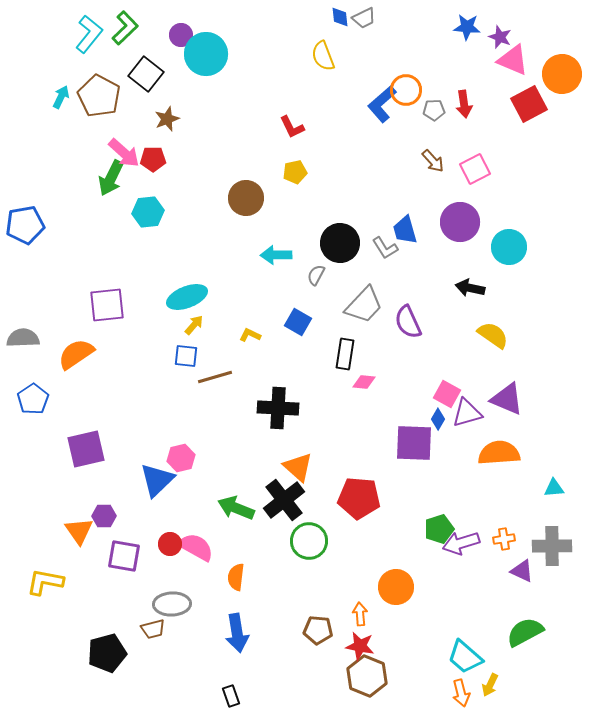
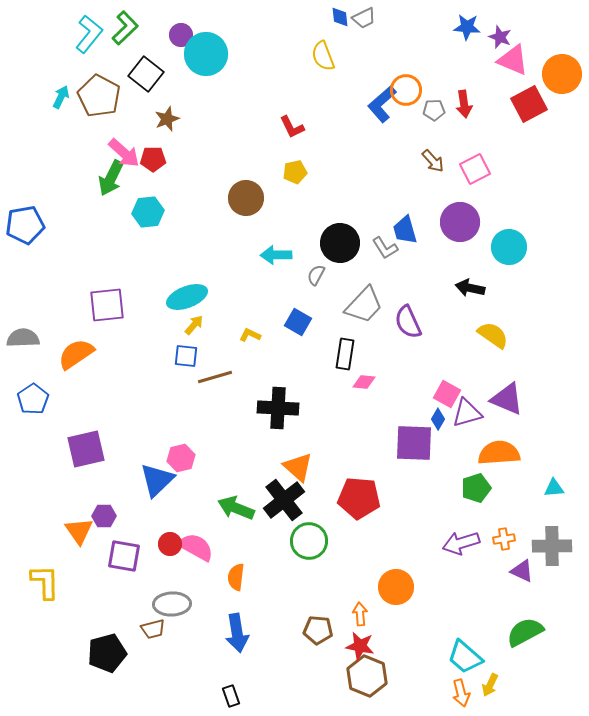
green pentagon at (439, 529): moved 37 px right, 41 px up
yellow L-shape at (45, 582): rotated 78 degrees clockwise
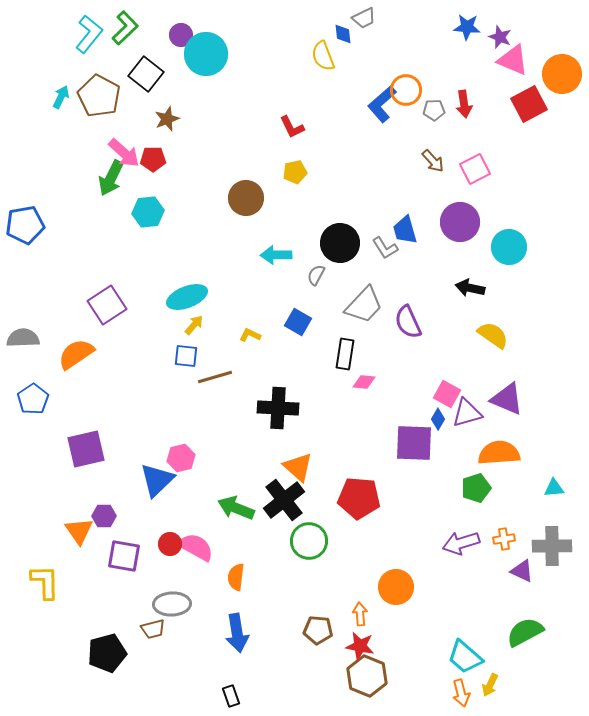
blue diamond at (340, 17): moved 3 px right, 17 px down
purple square at (107, 305): rotated 27 degrees counterclockwise
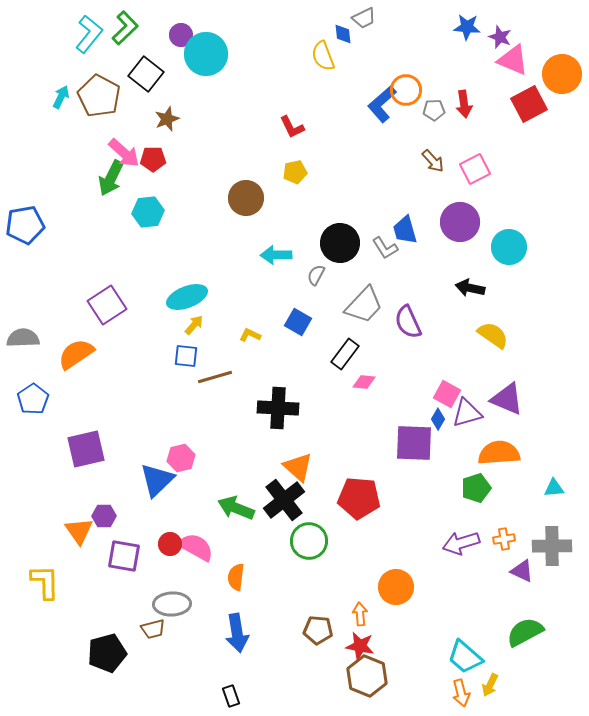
black rectangle at (345, 354): rotated 28 degrees clockwise
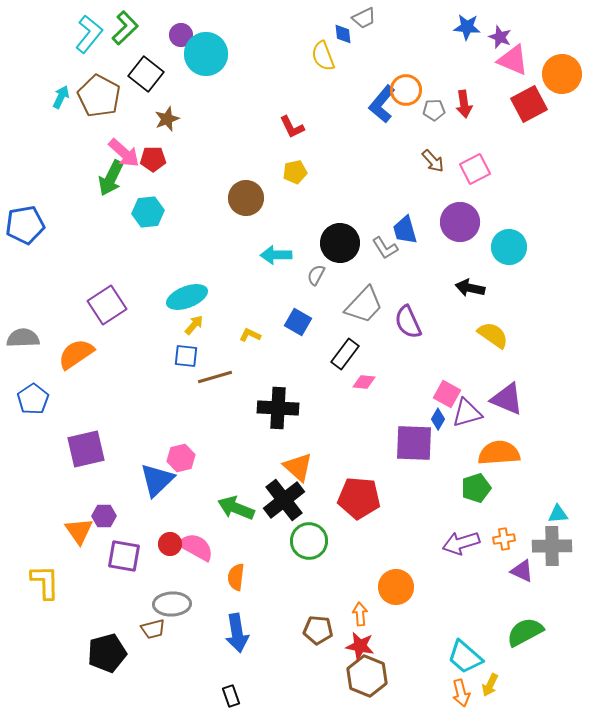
blue L-shape at (382, 104): rotated 9 degrees counterclockwise
cyan triangle at (554, 488): moved 4 px right, 26 px down
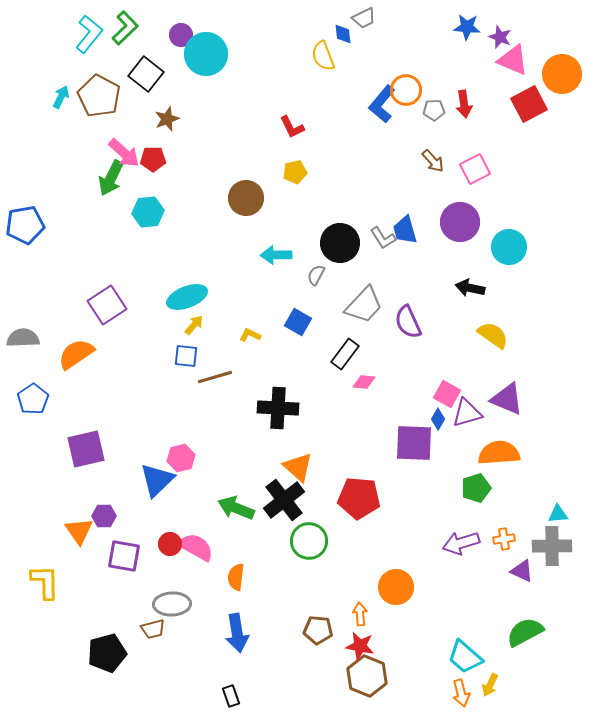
gray L-shape at (385, 248): moved 2 px left, 10 px up
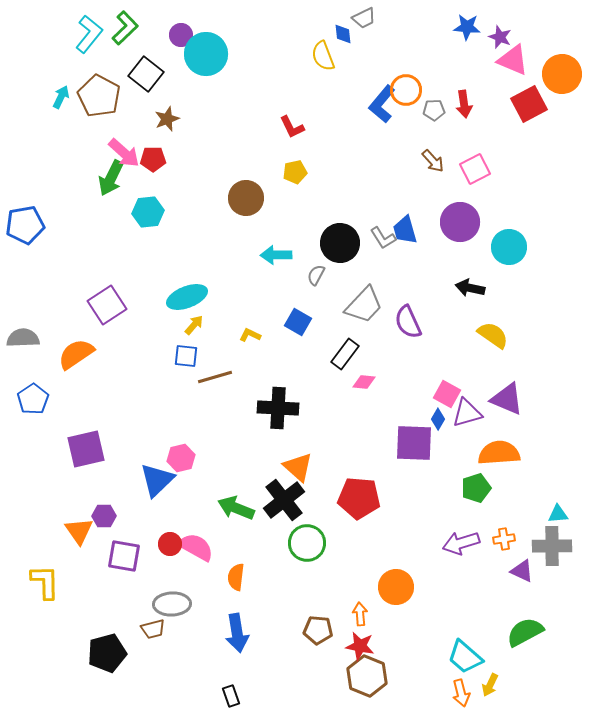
green circle at (309, 541): moved 2 px left, 2 px down
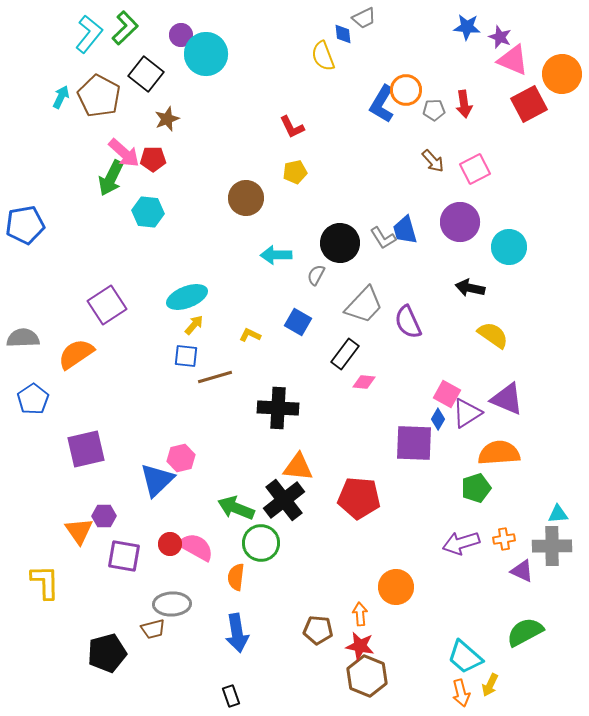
blue L-shape at (382, 104): rotated 9 degrees counterclockwise
cyan hexagon at (148, 212): rotated 12 degrees clockwise
purple triangle at (467, 413): rotated 16 degrees counterclockwise
orange triangle at (298, 467): rotated 36 degrees counterclockwise
green circle at (307, 543): moved 46 px left
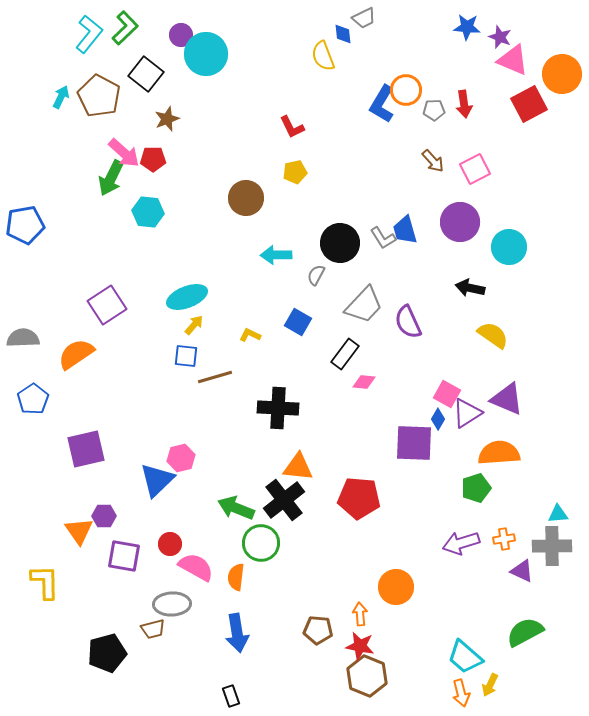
pink semicircle at (196, 547): moved 20 px down
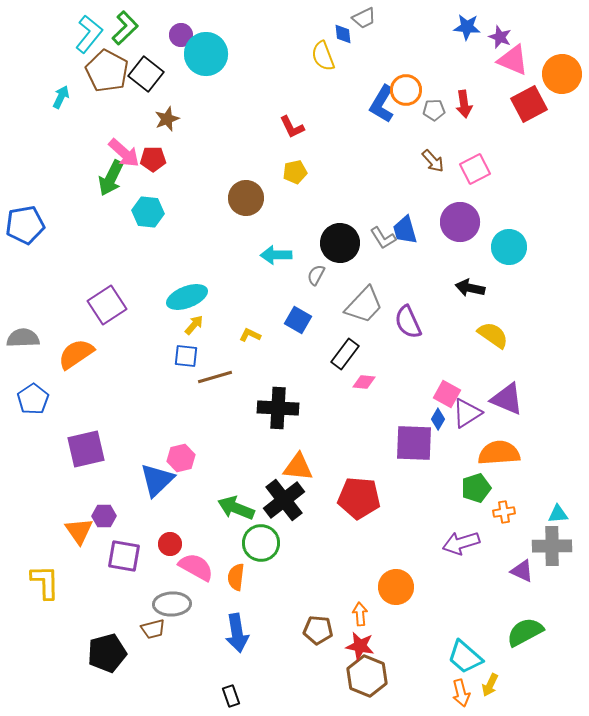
brown pentagon at (99, 96): moved 8 px right, 25 px up
blue square at (298, 322): moved 2 px up
orange cross at (504, 539): moved 27 px up
